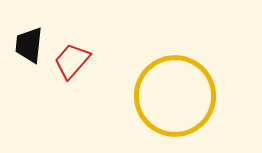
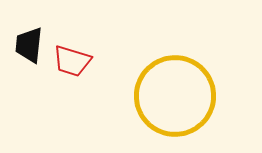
red trapezoid: rotated 114 degrees counterclockwise
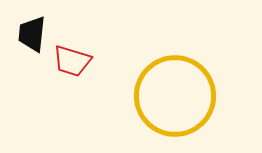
black trapezoid: moved 3 px right, 11 px up
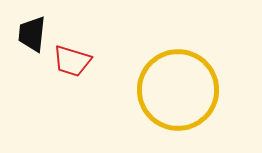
yellow circle: moved 3 px right, 6 px up
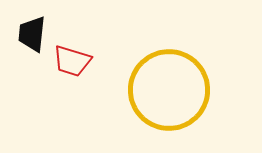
yellow circle: moved 9 px left
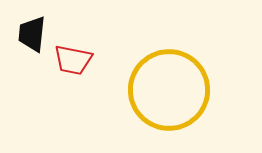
red trapezoid: moved 1 px right, 1 px up; rotated 6 degrees counterclockwise
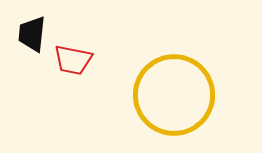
yellow circle: moved 5 px right, 5 px down
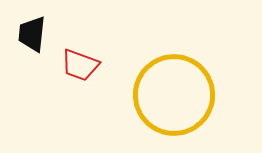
red trapezoid: moved 7 px right, 5 px down; rotated 9 degrees clockwise
